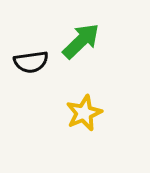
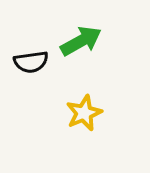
green arrow: rotated 15 degrees clockwise
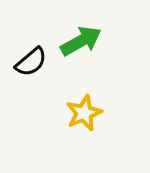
black semicircle: rotated 32 degrees counterclockwise
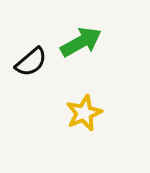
green arrow: moved 1 px down
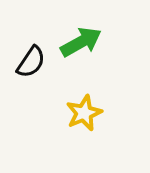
black semicircle: rotated 16 degrees counterclockwise
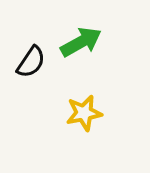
yellow star: rotated 12 degrees clockwise
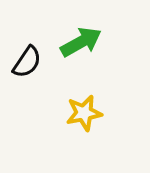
black semicircle: moved 4 px left
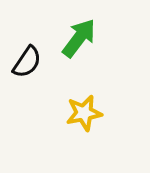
green arrow: moved 2 px left, 4 px up; rotated 24 degrees counterclockwise
